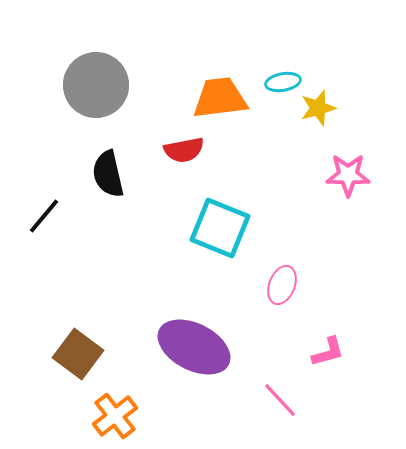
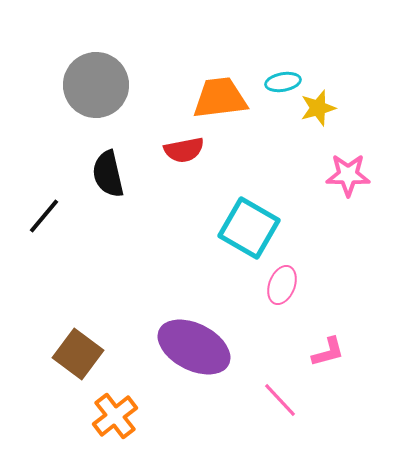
cyan square: moved 29 px right; rotated 8 degrees clockwise
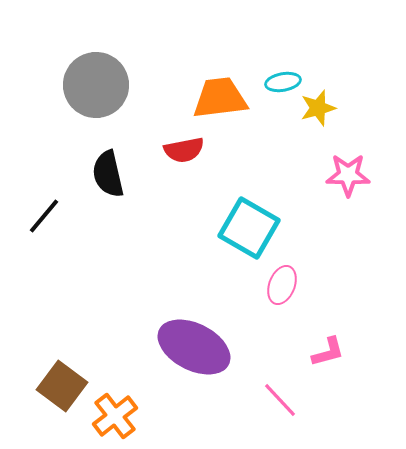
brown square: moved 16 px left, 32 px down
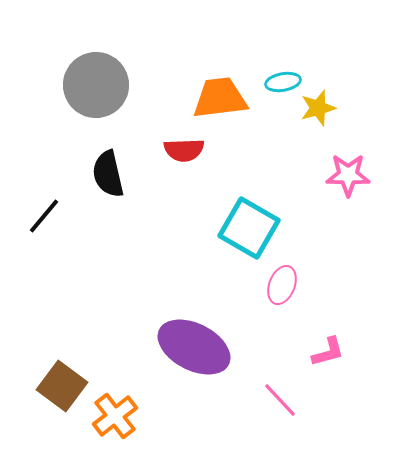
red semicircle: rotated 9 degrees clockwise
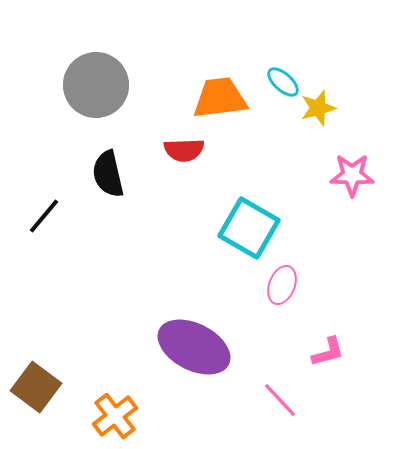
cyan ellipse: rotated 52 degrees clockwise
pink star: moved 4 px right
brown square: moved 26 px left, 1 px down
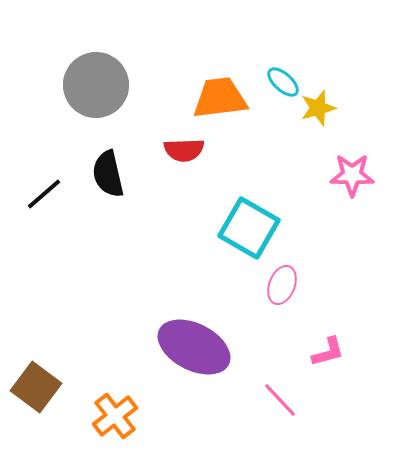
black line: moved 22 px up; rotated 9 degrees clockwise
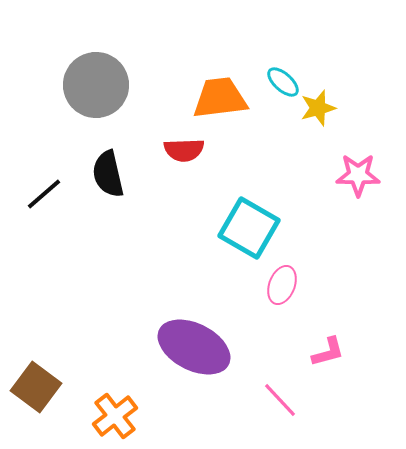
pink star: moved 6 px right
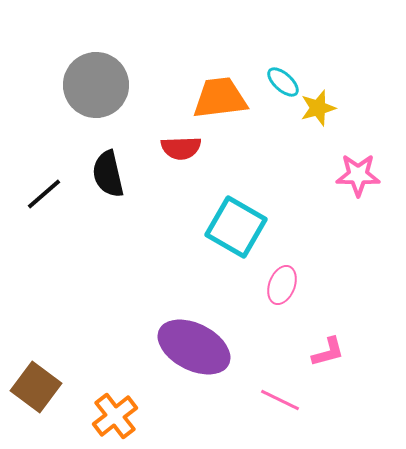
red semicircle: moved 3 px left, 2 px up
cyan square: moved 13 px left, 1 px up
pink line: rotated 21 degrees counterclockwise
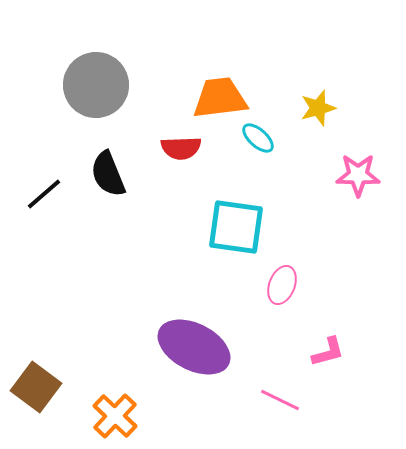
cyan ellipse: moved 25 px left, 56 px down
black semicircle: rotated 9 degrees counterclockwise
cyan square: rotated 22 degrees counterclockwise
orange cross: rotated 9 degrees counterclockwise
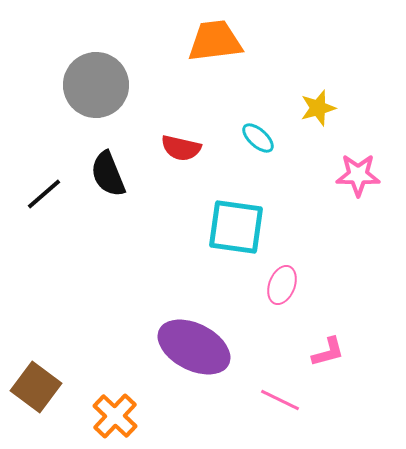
orange trapezoid: moved 5 px left, 57 px up
red semicircle: rotated 15 degrees clockwise
